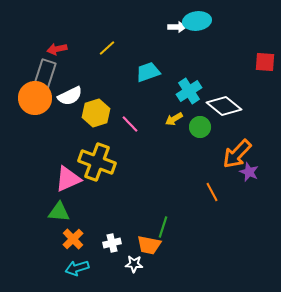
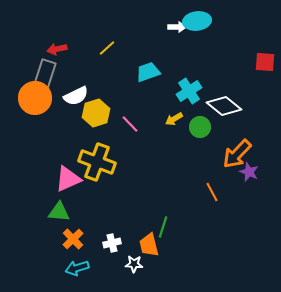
white semicircle: moved 6 px right
orange trapezoid: rotated 65 degrees clockwise
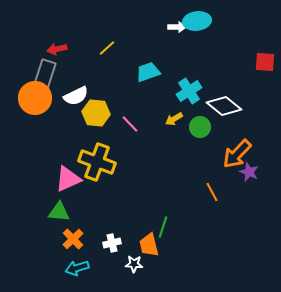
yellow hexagon: rotated 24 degrees clockwise
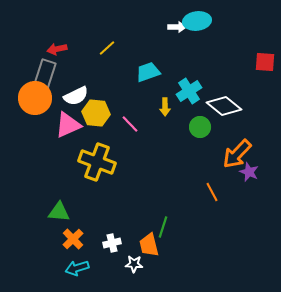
yellow arrow: moved 9 px left, 12 px up; rotated 60 degrees counterclockwise
pink triangle: moved 54 px up
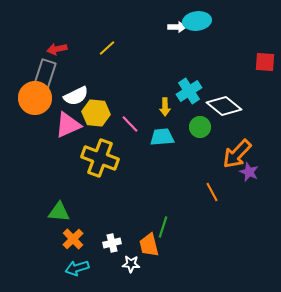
cyan trapezoid: moved 14 px right, 65 px down; rotated 15 degrees clockwise
yellow cross: moved 3 px right, 4 px up
white star: moved 3 px left
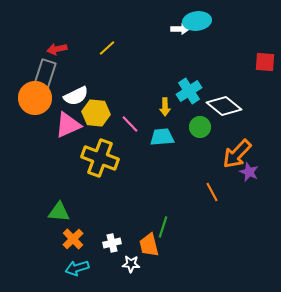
white arrow: moved 3 px right, 2 px down
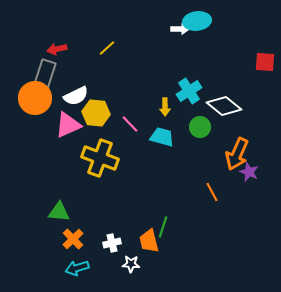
cyan trapezoid: rotated 20 degrees clockwise
orange arrow: rotated 20 degrees counterclockwise
orange trapezoid: moved 4 px up
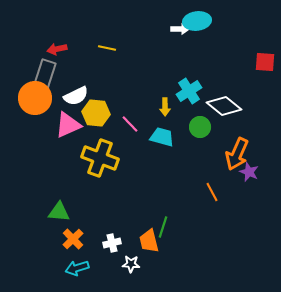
yellow line: rotated 54 degrees clockwise
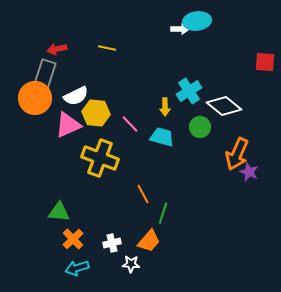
orange line: moved 69 px left, 2 px down
green line: moved 14 px up
orange trapezoid: rotated 125 degrees counterclockwise
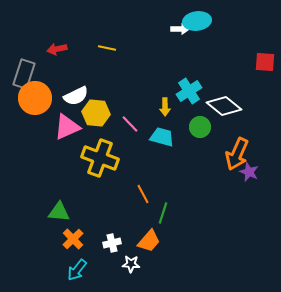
gray rectangle: moved 21 px left
pink triangle: moved 1 px left, 2 px down
cyan arrow: moved 2 px down; rotated 35 degrees counterclockwise
